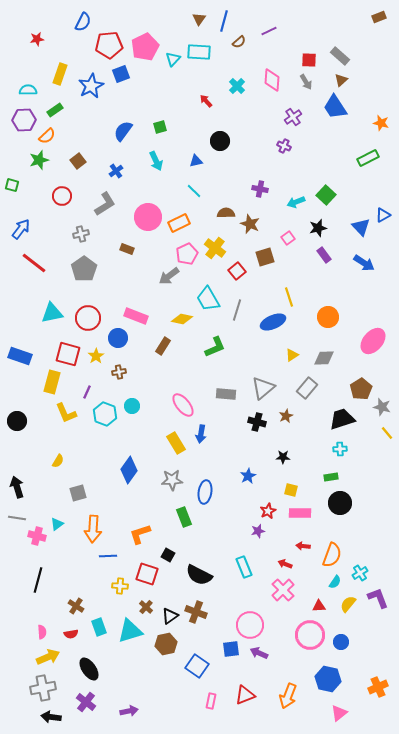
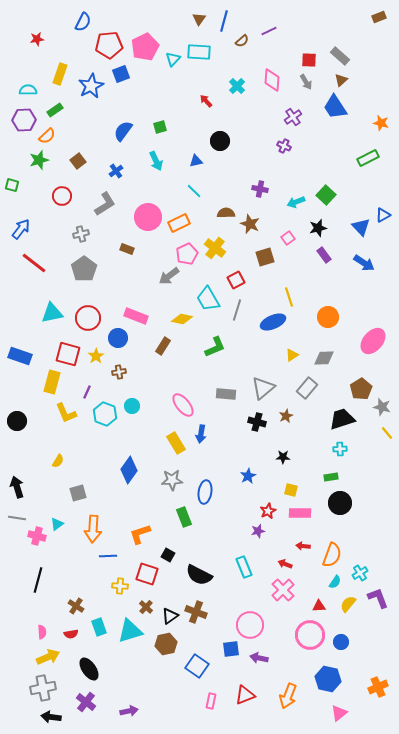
brown semicircle at (239, 42): moved 3 px right, 1 px up
red square at (237, 271): moved 1 px left, 9 px down; rotated 12 degrees clockwise
purple arrow at (259, 653): moved 5 px down; rotated 12 degrees counterclockwise
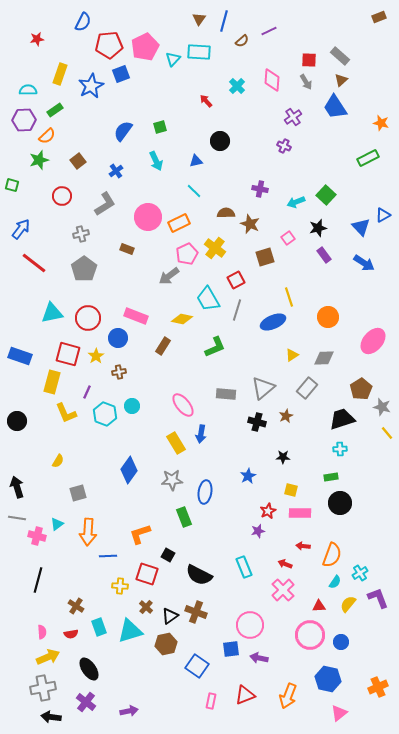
orange arrow at (93, 529): moved 5 px left, 3 px down
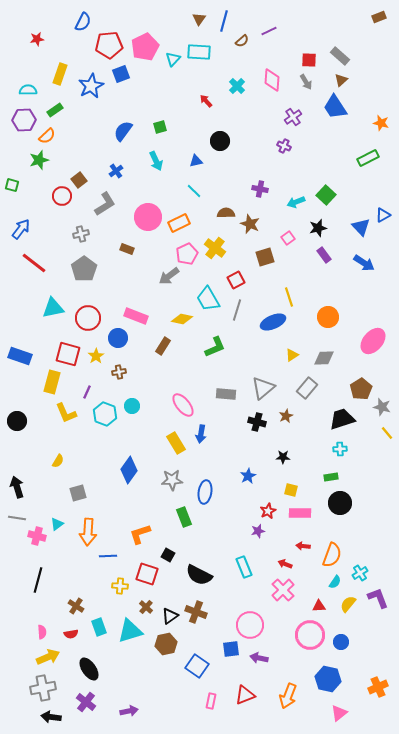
brown square at (78, 161): moved 1 px right, 19 px down
cyan triangle at (52, 313): moved 1 px right, 5 px up
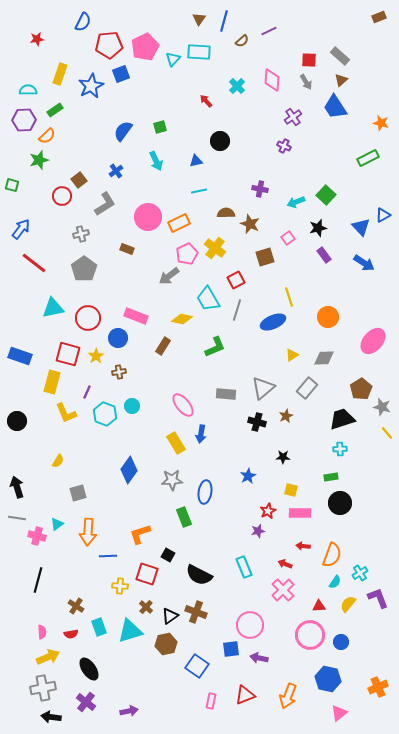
cyan line at (194, 191): moved 5 px right; rotated 56 degrees counterclockwise
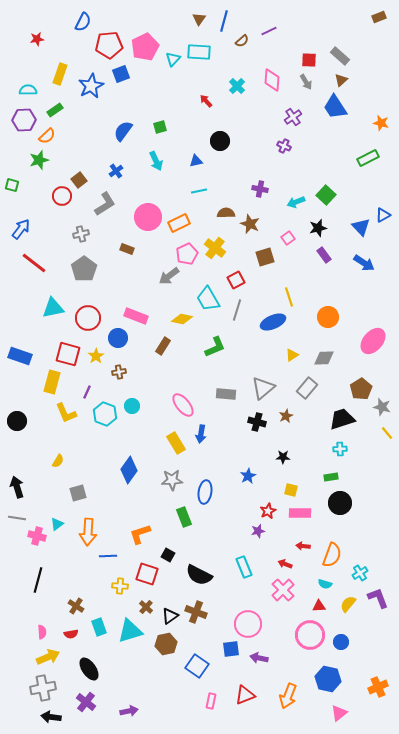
cyan semicircle at (335, 582): moved 10 px left, 2 px down; rotated 72 degrees clockwise
pink circle at (250, 625): moved 2 px left, 1 px up
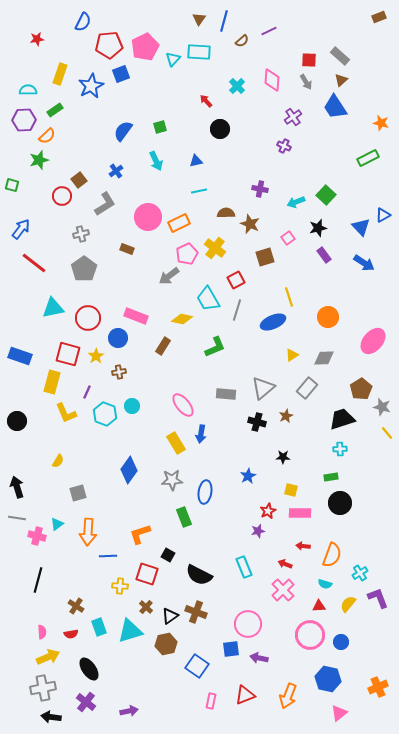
black circle at (220, 141): moved 12 px up
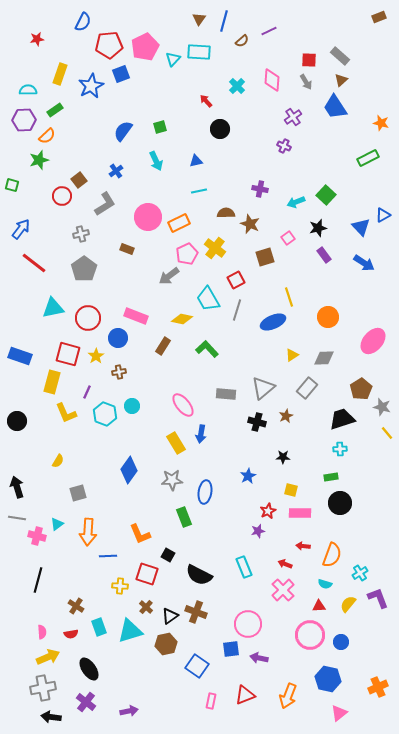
green L-shape at (215, 347): moved 8 px left, 2 px down; rotated 110 degrees counterclockwise
orange L-shape at (140, 534): rotated 95 degrees counterclockwise
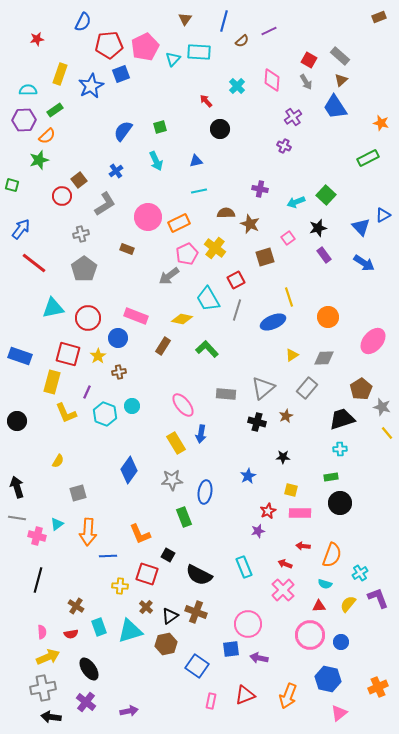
brown triangle at (199, 19): moved 14 px left
red square at (309, 60): rotated 28 degrees clockwise
yellow star at (96, 356): moved 2 px right
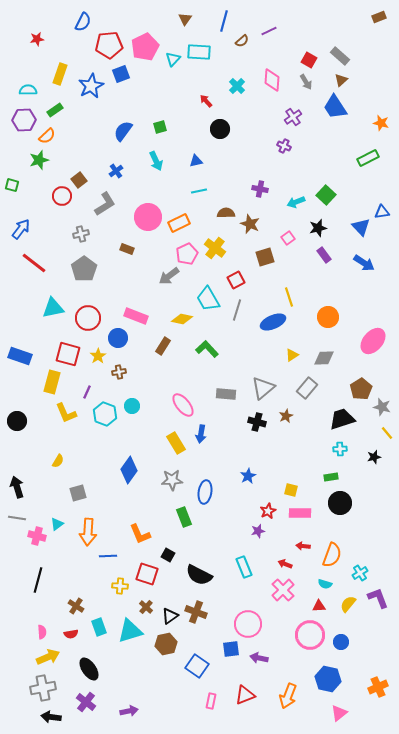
blue triangle at (383, 215): moved 1 px left, 3 px up; rotated 21 degrees clockwise
black star at (283, 457): moved 91 px right; rotated 16 degrees counterclockwise
